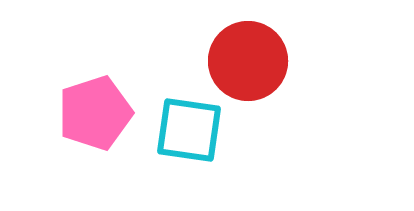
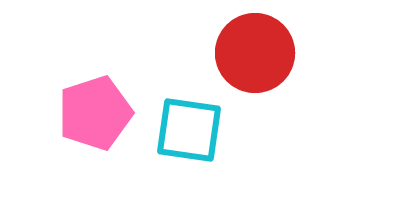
red circle: moved 7 px right, 8 px up
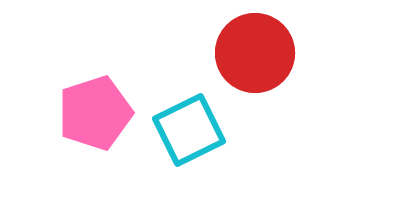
cyan square: rotated 34 degrees counterclockwise
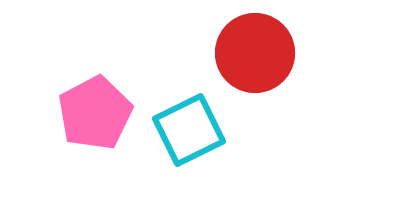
pink pentagon: rotated 10 degrees counterclockwise
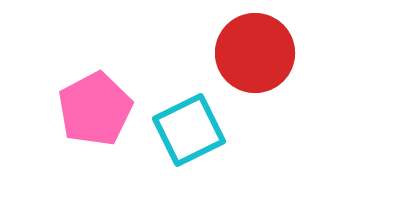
pink pentagon: moved 4 px up
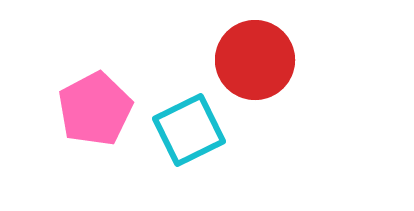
red circle: moved 7 px down
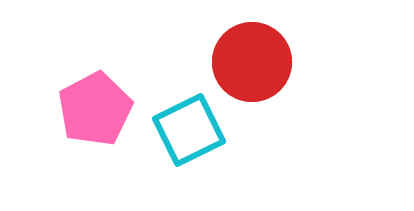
red circle: moved 3 px left, 2 px down
